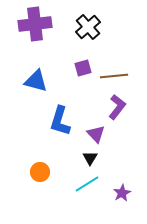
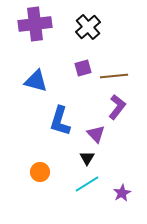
black triangle: moved 3 px left
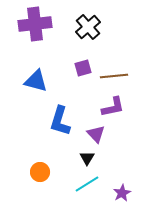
purple L-shape: moved 4 px left; rotated 40 degrees clockwise
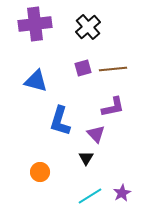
brown line: moved 1 px left, 7 px up
black triangle: moved 1 px left
cyan line: moved 3 px right, 12 px down
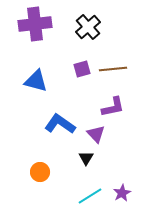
purple square: moved 1 px left, 1 px down
blue L-shape: moved 3 px down; rotated 108 degrees clockwise
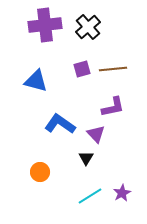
purple cross: moved 10 px right, 1 px down
